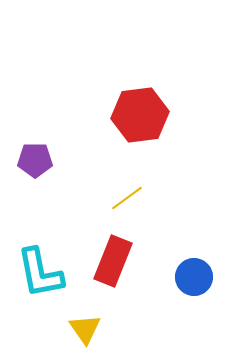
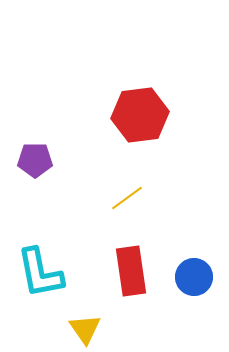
red rectangle: moved 18 px right, 10 px down; rotated 30 degrees counterclockwise
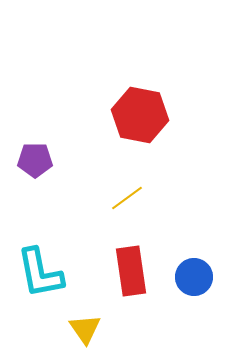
red hexagon: rotated 18 degrees clockwise
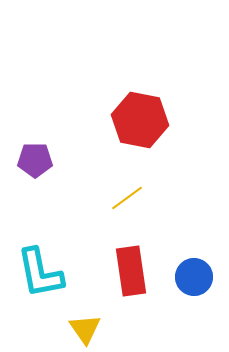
red hexagon: moved 5 px down
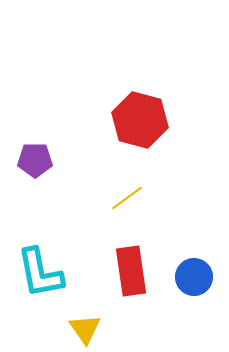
red hexagon: rotated 4 degrees clockwise
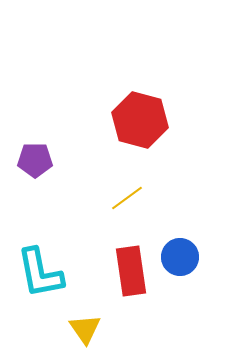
blue circle: moved 14 px left, 20 px up
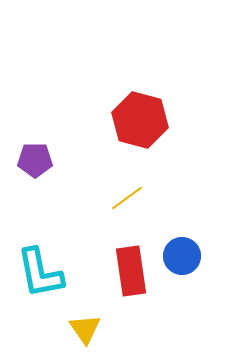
blue circle: moved 2 px right, 1 px up
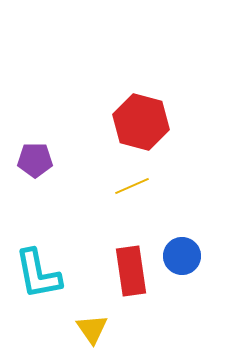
red hexagon: moved 1 px right, 2 px down
yellow line: moved 5 px right, 12 px up; rotated 12 degrees clockwise
cyan L-shape: moved 2 px left, 1 px down
yellow triangle: moved 7 px right
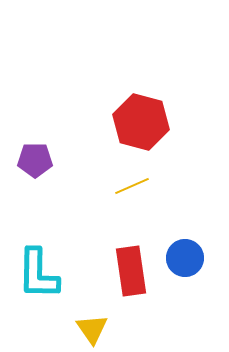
blue circle: moved 3 px right, 2 px down
cyan L-shape: rotated 12 degrees clockwise
